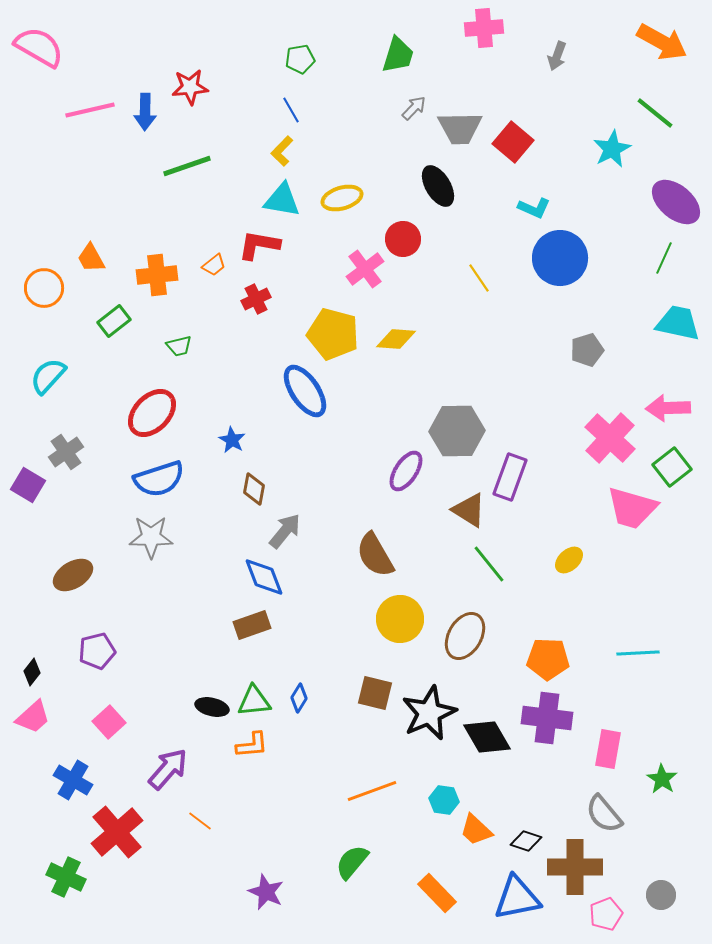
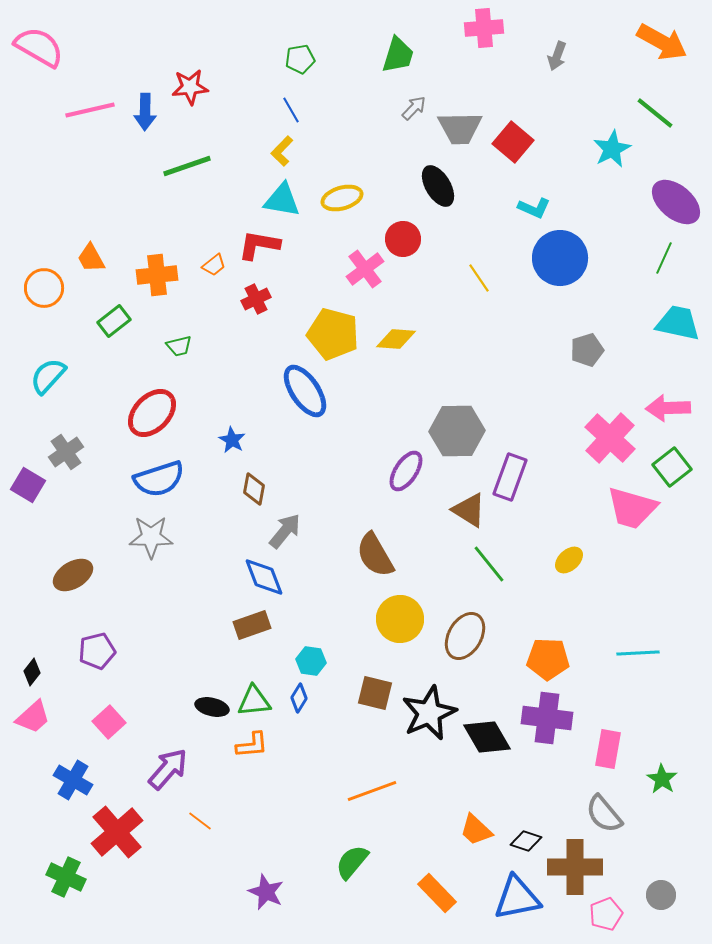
cyan hexagon at (444, 800): moved 133 px left, 139 px up
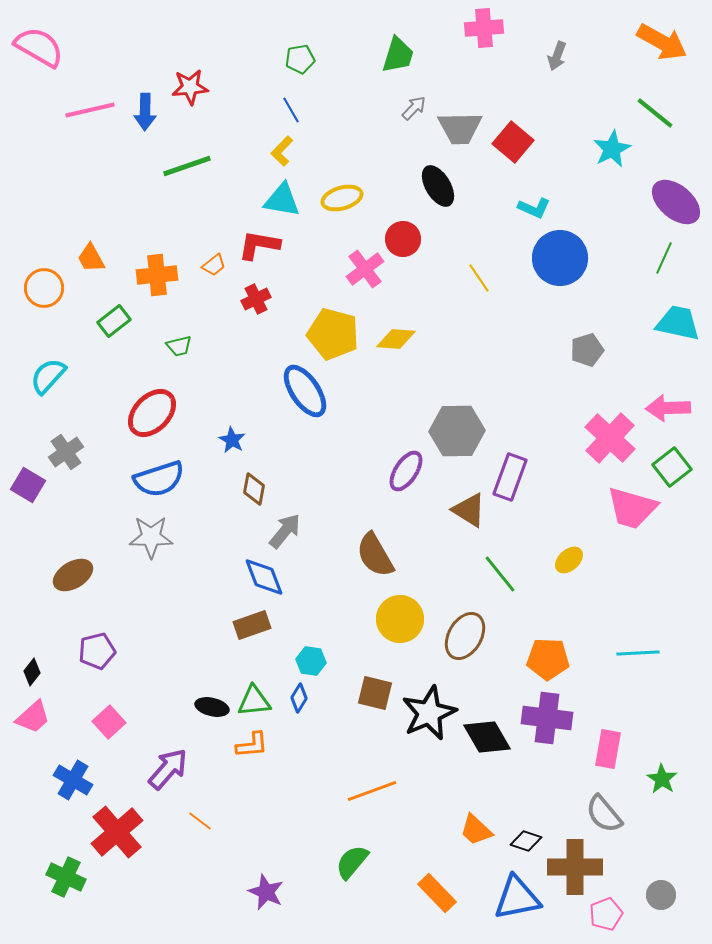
green line at (489, 564): moved 11 px right, 10 px down
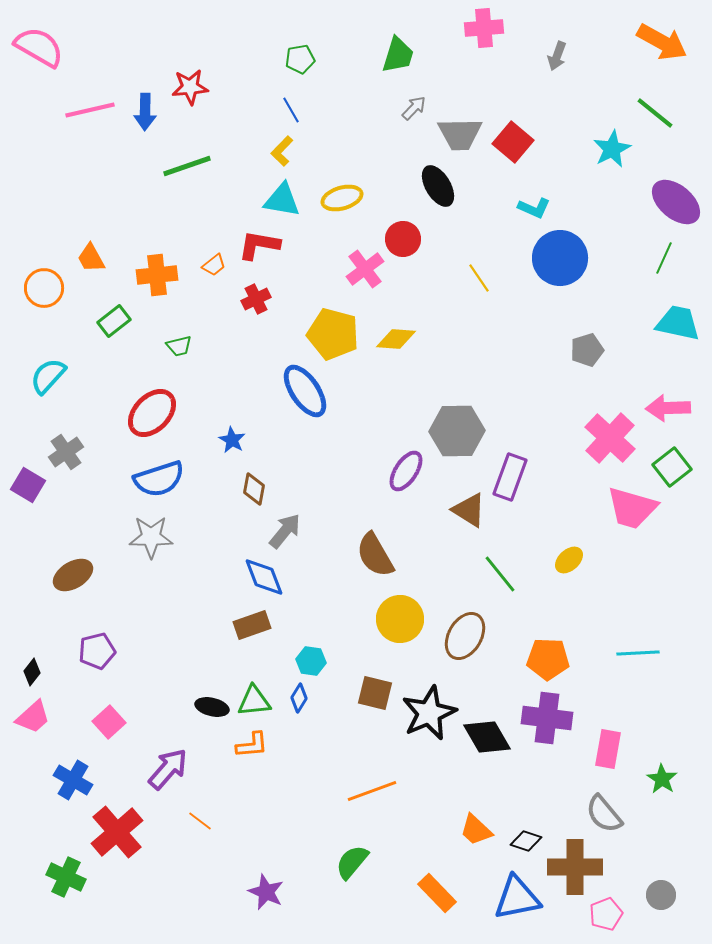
gray trapezoid at (460, 128): moved 6 px down
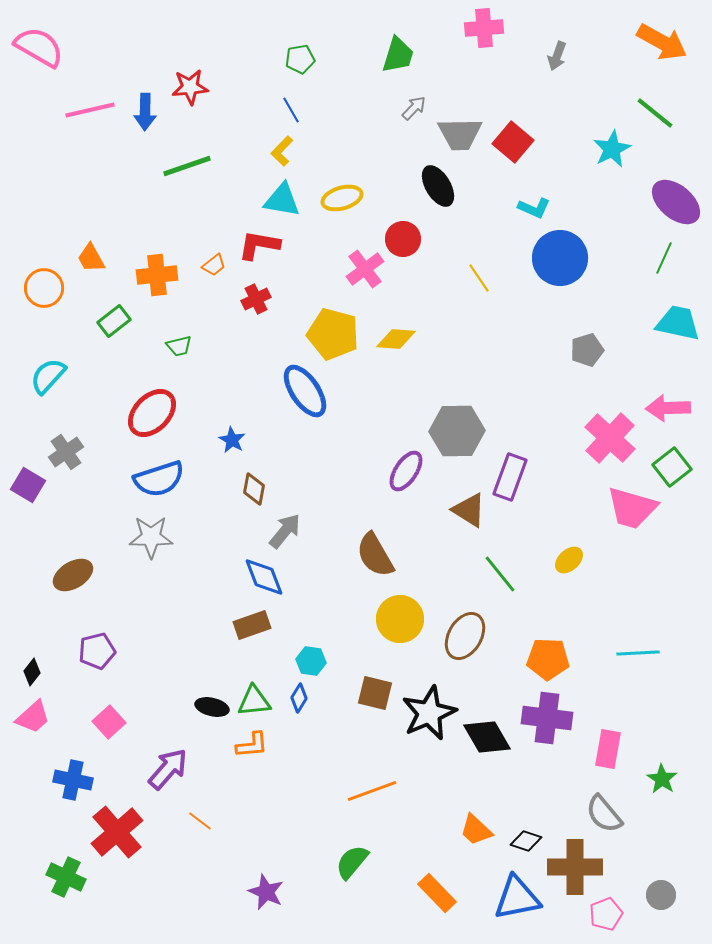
blue cross at (73, 780): rotated 18 degrees counterclockwise
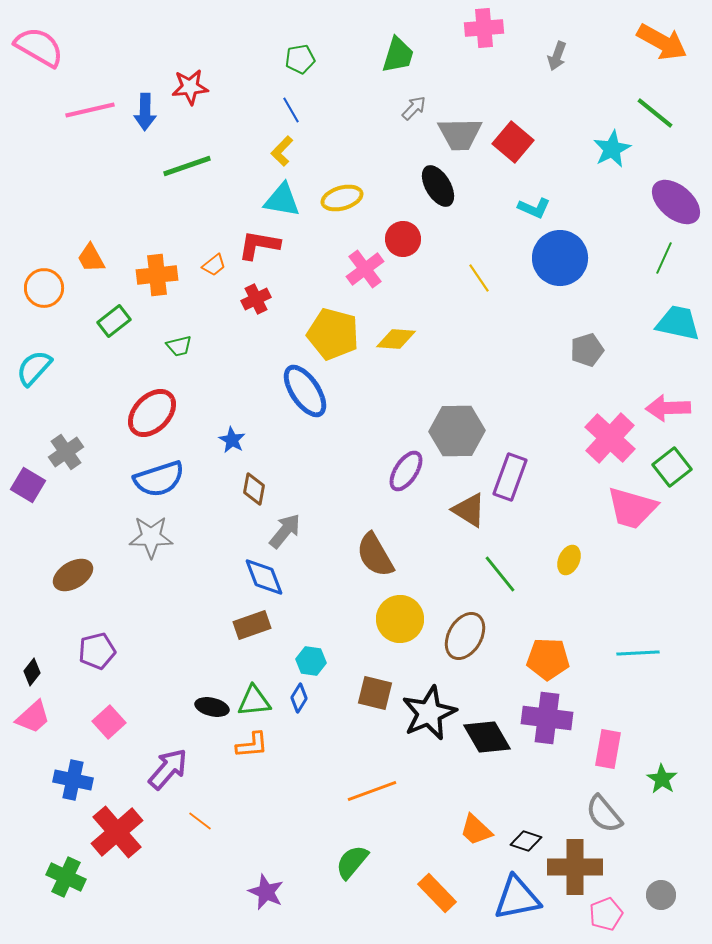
cyan semicircle at (48, 376): moved 14 px left, 8 px up
yellow ellipse at (569, 560): rotated 24 degrees counterclockwise
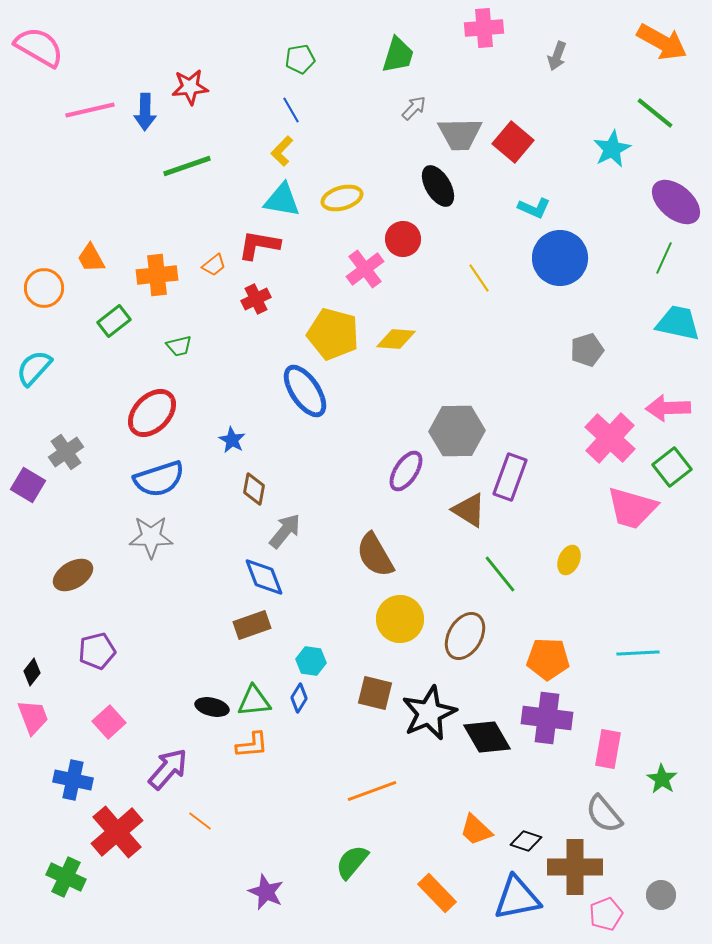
pink trapezoid at (33, 717): rotated 69 degrees counterclockwise
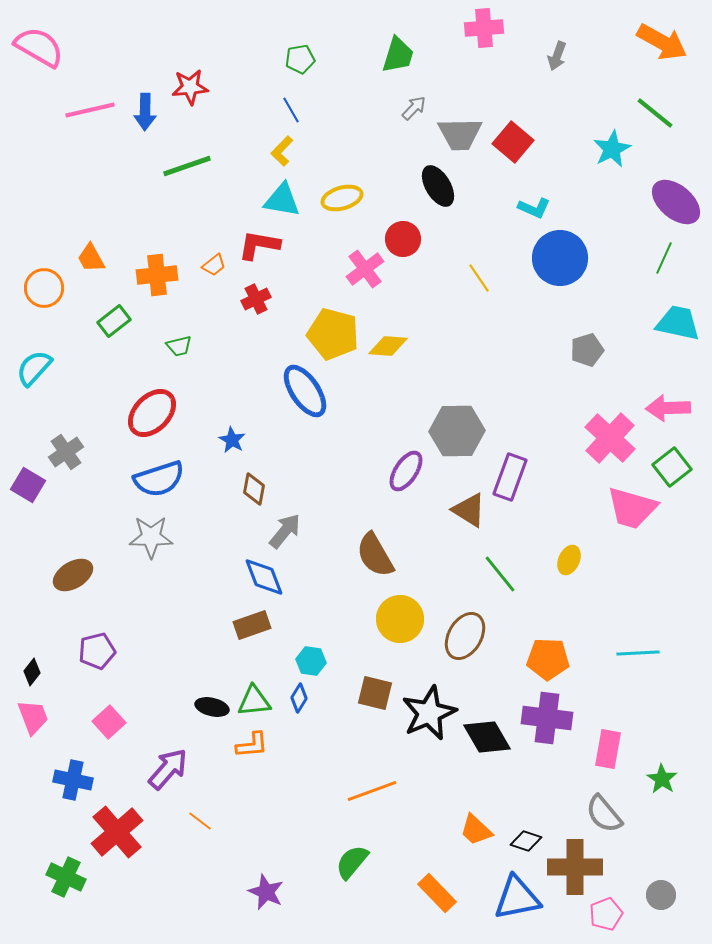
yellow diamond at (396, 339): moved 8 px left, 7 px down
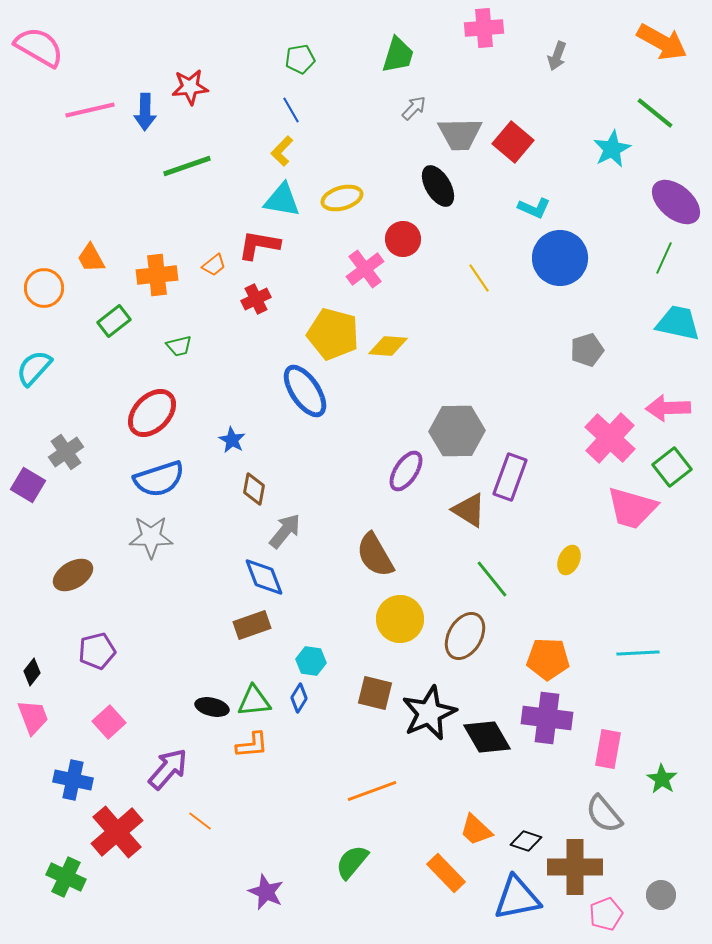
green line at (500, 574): moved 8 px left, 5 px down
orange rectangle at (437, 893): moved 9 px right, 20 px up
